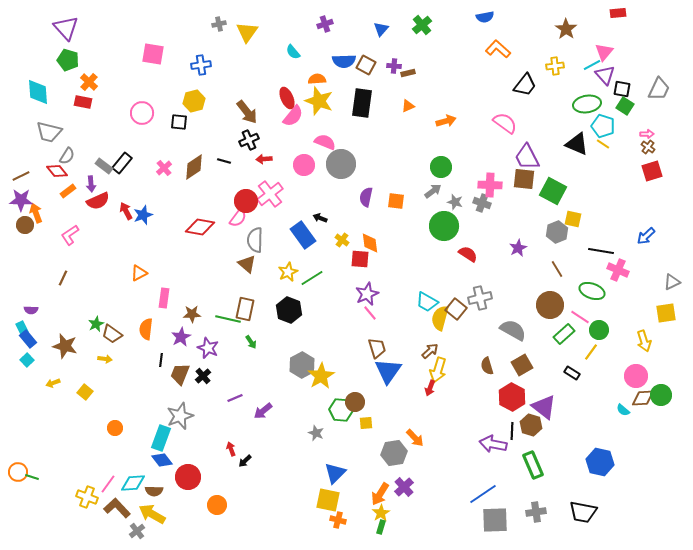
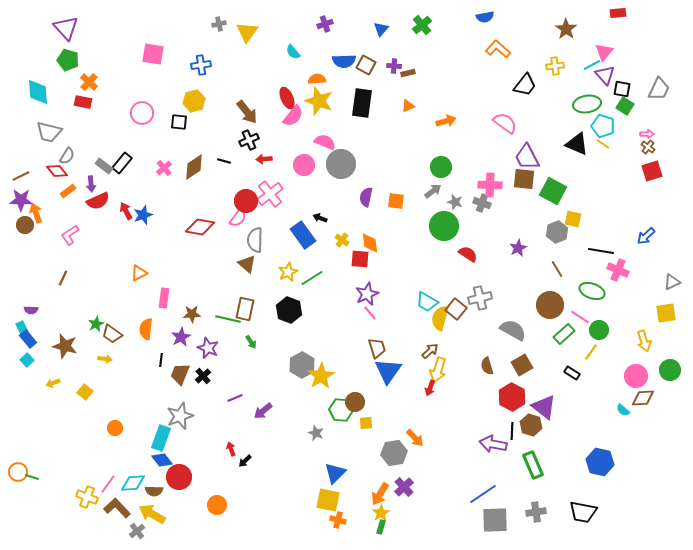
green circle at (661, 395): moved 9 px right, 25 px up
red circle at (188, 477): moved 9 px left
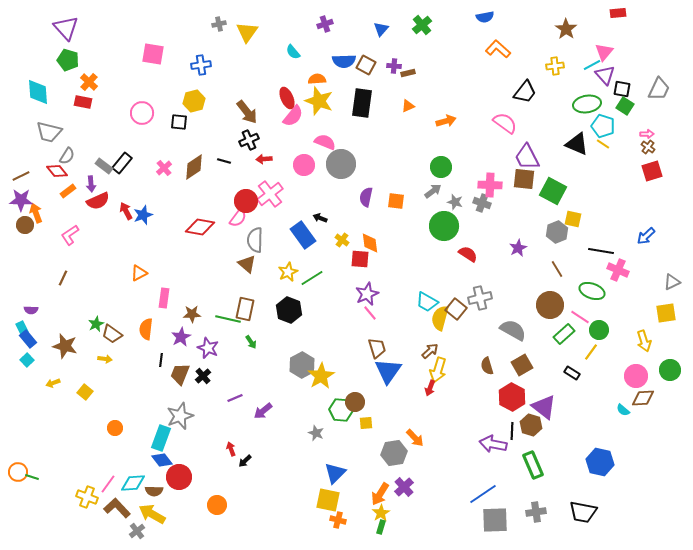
black trapezoid at (525, 85): moved 7 px down
